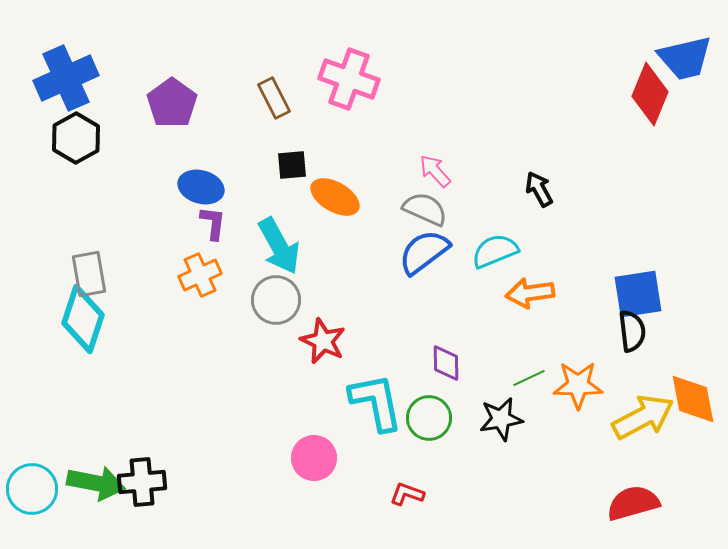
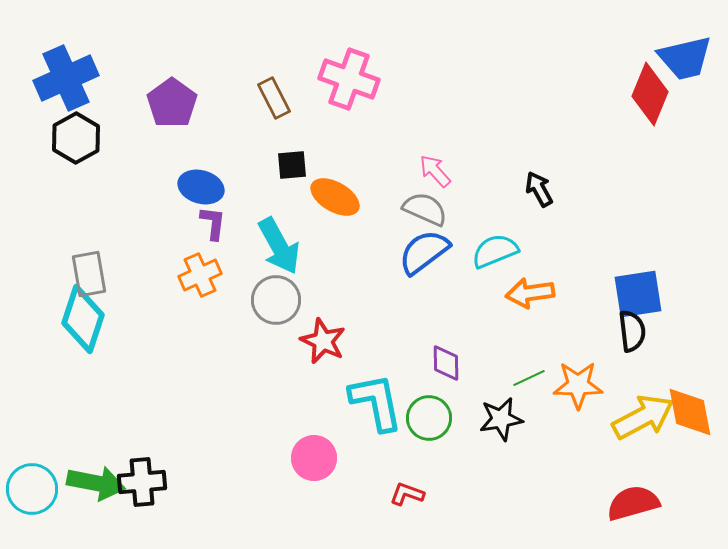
orange diamond: moved 3 px left, 13 px down
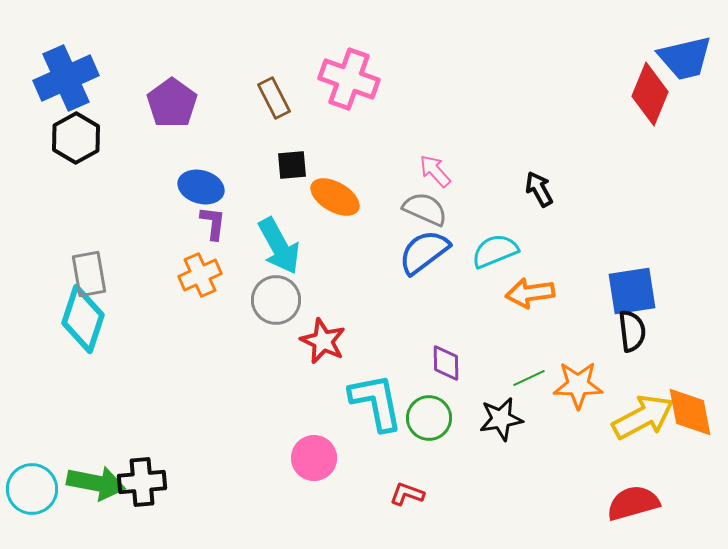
blue square: moved 6 px left, 3 px up
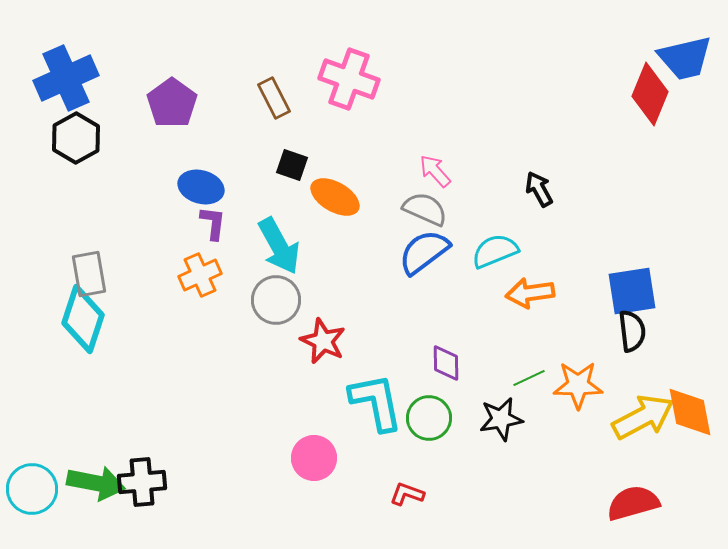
black square: rotated 24 degrees clockwise
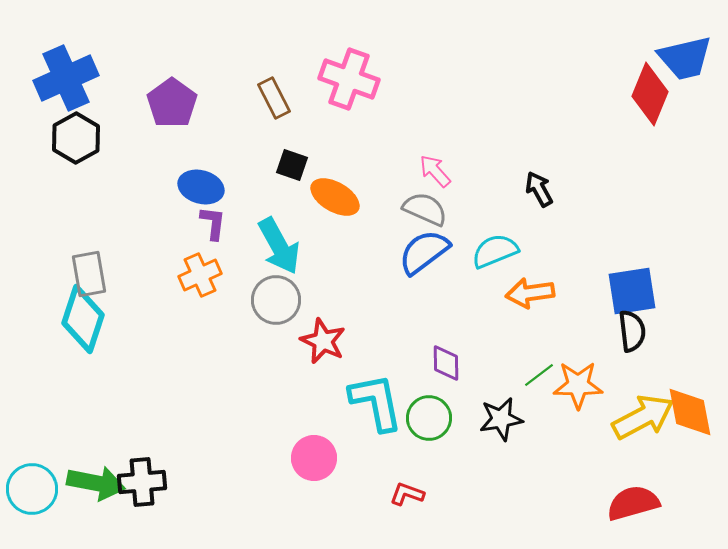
green line: moved 10 px right, 3 px up; rotated 12 degrees counterclockwise
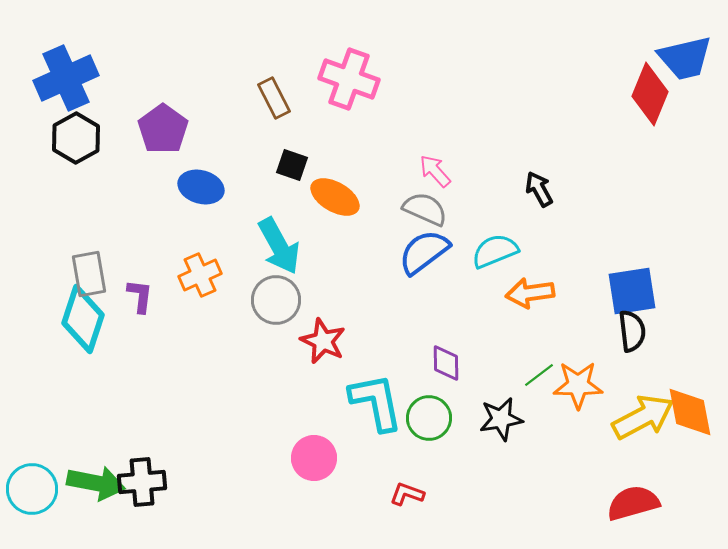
purple pentagon: moved 9 px left, 26 px down
purple L-shape: moved 73 px left, 73 px down
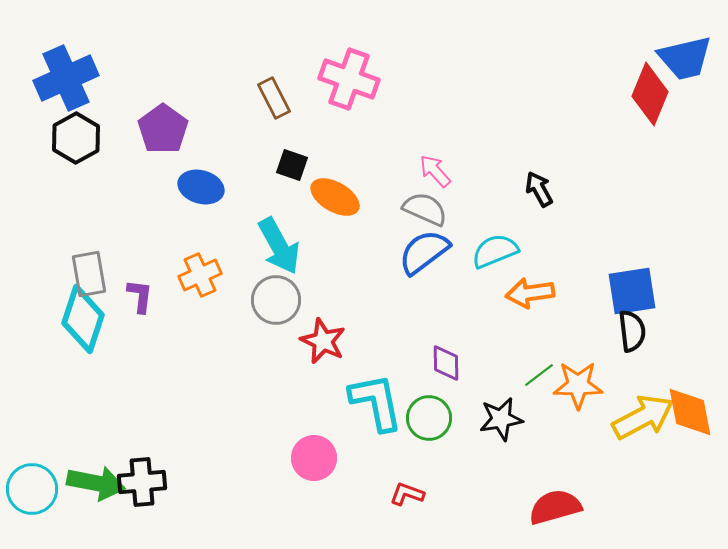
red semicircle: moved 78 px left, 4 px down
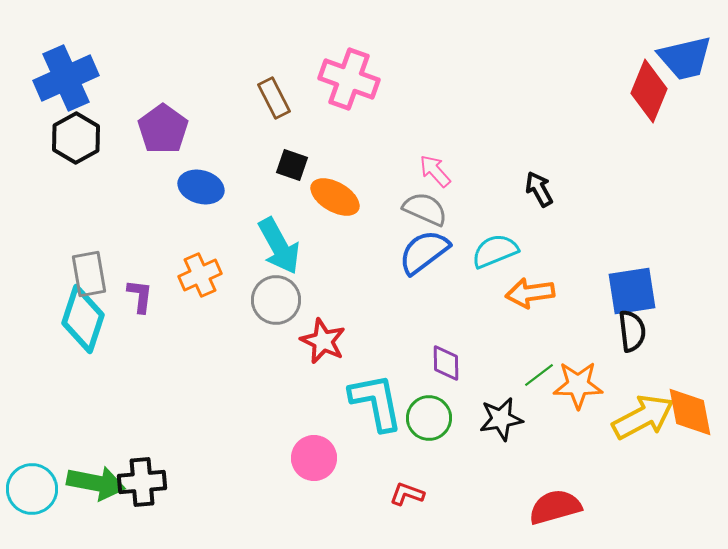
red diamond: moved 1 px left, 3 px up
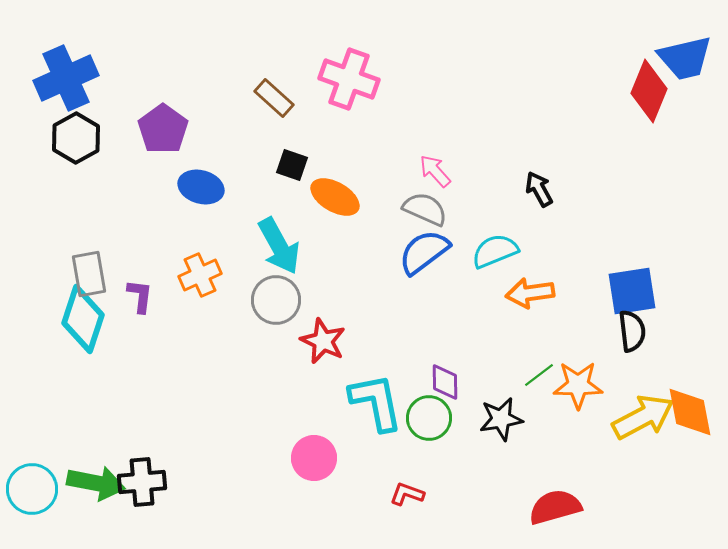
brown rectangle: rotated 21 degrees counterclockwise
purple diamond: moved 1 px left, 19 px down
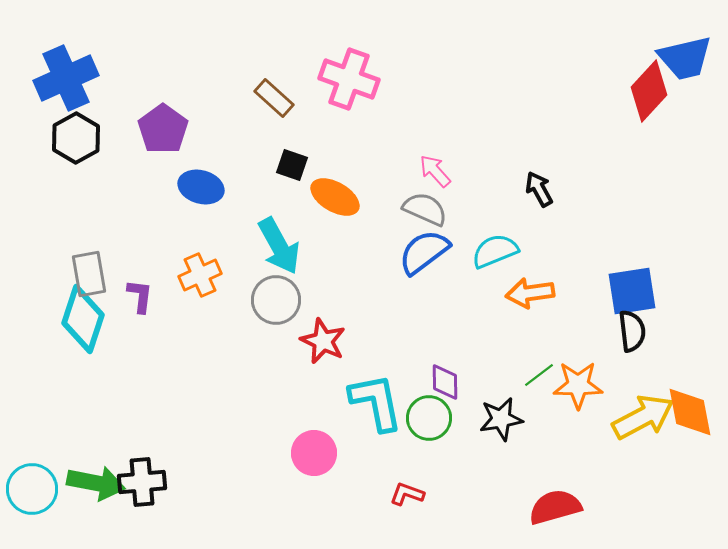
red diamond: rotated 20 degrees clockwise
pink circle: moved 5 px up
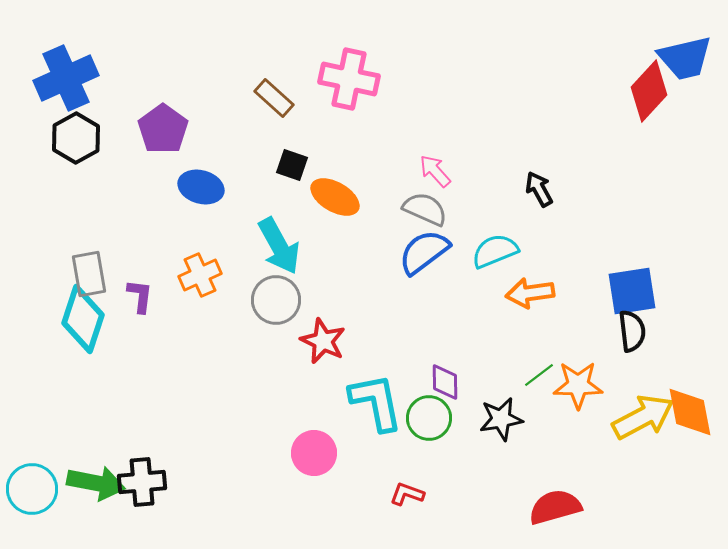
pink cross: rotated 8 degrees counterclockwise
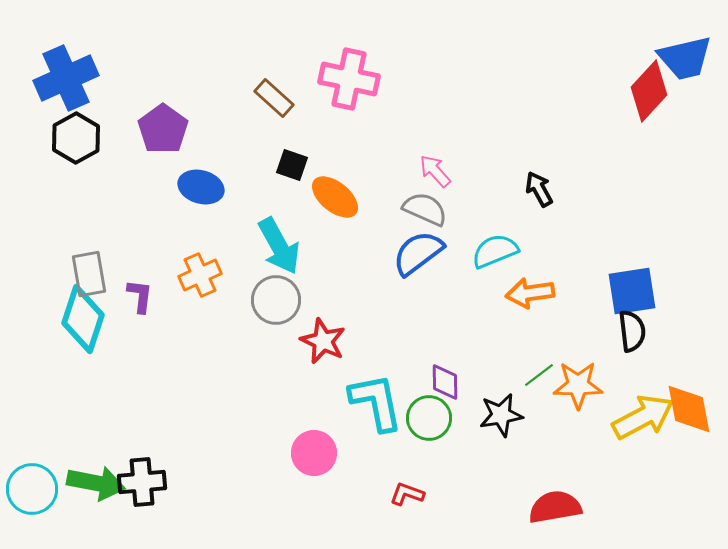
orange ellipse: rotated 9 degrees clockwise
blue semicircle: moved 6 px left, 1 px down
orange diamond: moved 1 px left, 3 px up
black star: moved 4 px up
red semicircle: rotated 6 degrees clockwise
